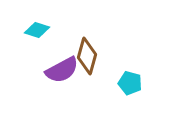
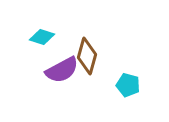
cyan diamond: moved 5 px right, 7 px down
cyan pentagon: moved 2 px left, 2 px down
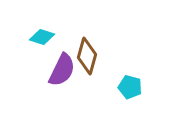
purple semicircle: rotated 36 degrees counterclockwise
cyan pentagon: moved 2 px right, 2 px down
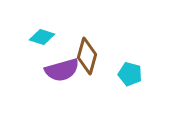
purple semicircle: rotated 48 degrees clockwise
cyan pentagon: moved 13 px up
